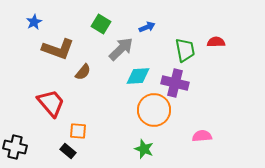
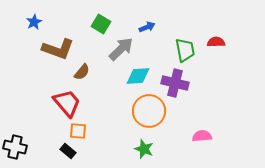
brown semicircle: moved 1 px left
red trapezoid: moved 16 px right
orange circle: moved 5 px left, 1 px down
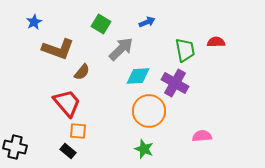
blue arrow: moved 5 px up
purple cross: rotated 16 degrees clockwise
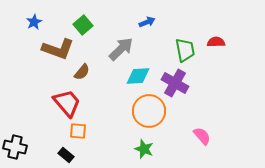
green square: moved 18 px left, 1 px down; rotated 18 degrees clockwise
pink semicircle: rotated 54 degrees clockwise
black rectangle: moved 2 px left, 4 px down
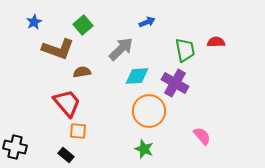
brown semicircle: rotated 138 degrees counterclockwise
cyan diamond: moved 1 px left
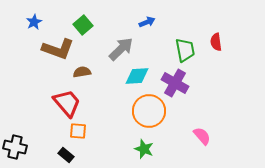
red semicircle: rotated 96 degrees counterclockwise
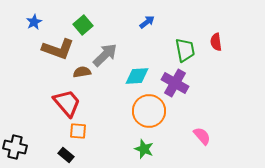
blue arrow: rotated 14 degrees counterclockwise
gray arrow: moved 16 px left, 6 px down
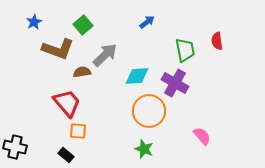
red semicircle: moved 1 px right, 1 px up
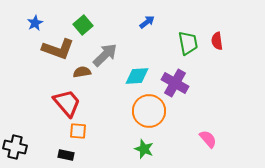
blue star: moved 1 px right, 1 px down
green trapezoid: moved 3 px right, 7 px up
pink semicircle: moved 6 px right, 3 px down
black rectangle: rotated 28 degrees counterclockwise
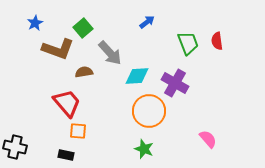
green square: moved 3 px down
green trapezoid: rotated 10 degrees counterclockwise
gray arrow: moved 5 px right, 2 px up; rotated 92 degrees clockwise
brown semicircle: moved 2 px right
